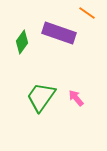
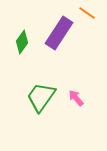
purple rectangle: rotated 76 degrees counterclockwise
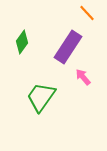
orange line: rotated 12 degrees clockwise
purple rectangle: moved 9 px right, 14 px down
pink arrow: moved 7 px right, 21 px up
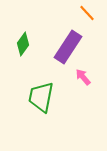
green diamond: moved 1 px right, 2 px down
green trapezoid: rotated 24 degrees counterclockwise
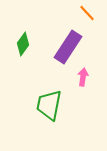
pink arrow: rotated 48 degrees clockwise
green trapezoid: moved 8 px right, 8 px down
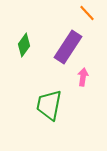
green diamond: moved 1 px right, 1 px down
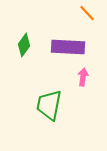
purple rectangle: rotated 60 degrees clockwise
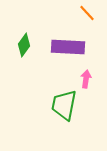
pink arrow: moved 3 px right, 2 px down
green trapezoid: moved 15 px right
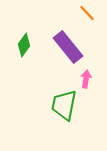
purple rectangle: rotated 48 degrees clockwise
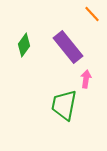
orange line: moved 5 px right, 1 px down
